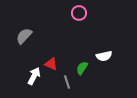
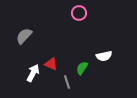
white arrow: moved 1 px left, 3 px up
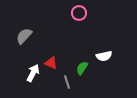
red triangle: moved 1 px up
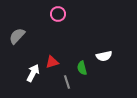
pink circle: moved 21 px left, 1 px down
gray semicircle: moved 7 px left
red triangle: moved 1 px right, 1 px up; rotated 40 degrees counterclockwise
green semicircle: rotated 48 degrees counterclockwise
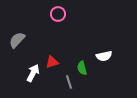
gray semicircle: moved 4 px down
gray line: moved 2 px right
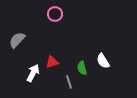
pink circle: moved 3 px left
white semicircle: moved 1 px left, 5 px down; rotated 70 degrees clockwise
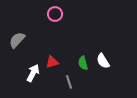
green semicircle: moved 1 px right, 5 px up
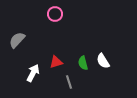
red triangle: moved 4 px right
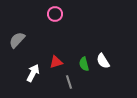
green semicircle: moved 1 px right, 1 px down
